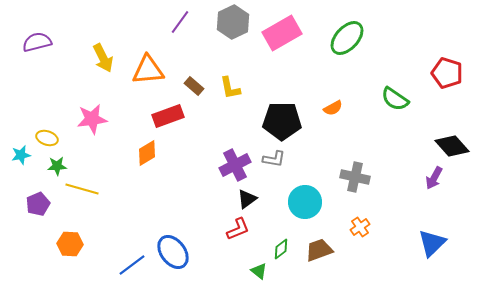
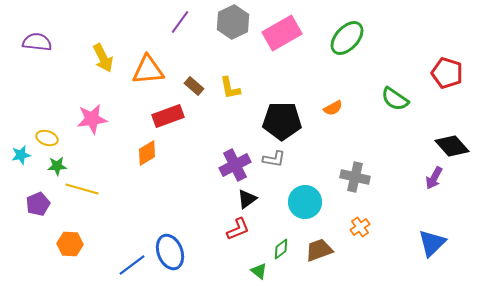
purple semicircle: rotated 20 degrees clockwise
blue ellipse: moved 3 px left; rotated 16 degrees clockwise
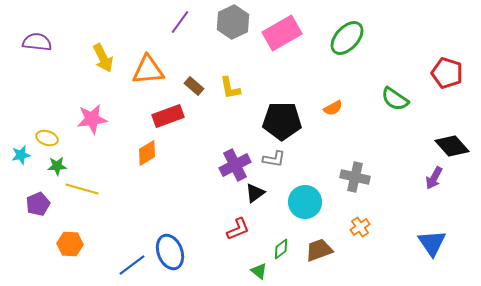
black triangle: moved 8 px right, 6 px up
blue triangle: rotated 20 degrees counterclockwise
